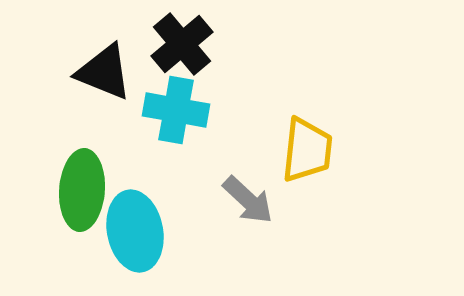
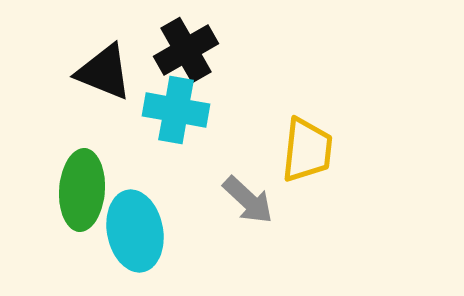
black cross: moved 4 px right, 6 px down; rotated 10 degrees clockwise
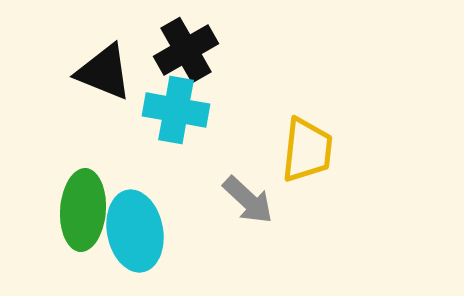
green ellipse: moved 1 px right, 20 px down
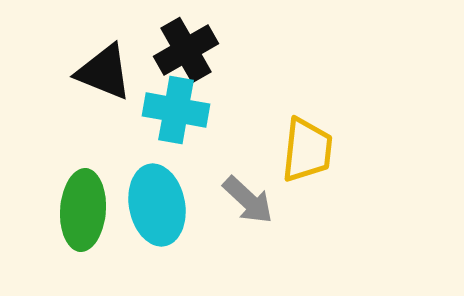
cyan ellipse: moved 22 px right, 26 px up
